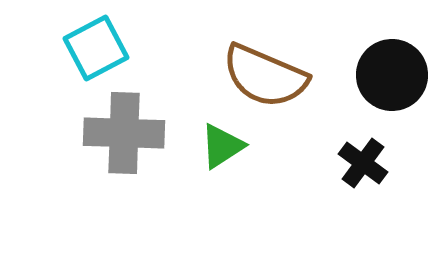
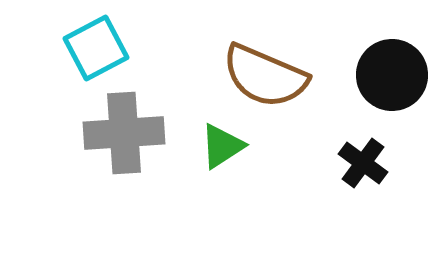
gray cross: rotated 6 degrees counterclockwise
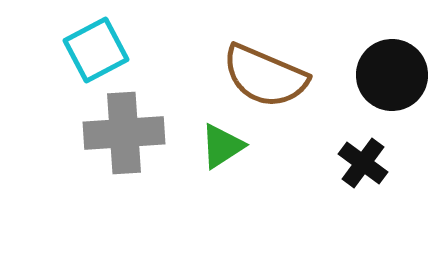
cyan square: moved 2 px down
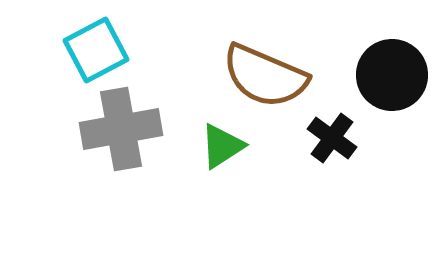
gray cross: moved 3 px left, 4 px up; rotated 6 degrees counterclockwise
black cross: moved 31 px left, 25 px up
